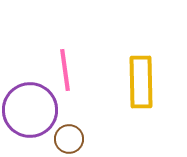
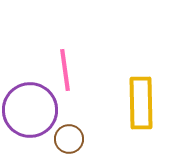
yellow rectangle: moved 21 px down
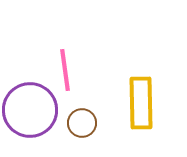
brown circle: moved 13 px right, 16 px up
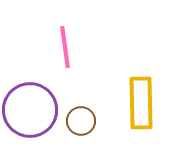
pink line: moved 23 px up
brown circle: moved 1 px left, 2 px up
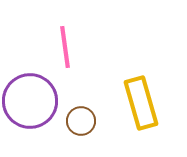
yellow rectangle: rotated 15 degrees counterclockwise
purple circle: moved 9 px up
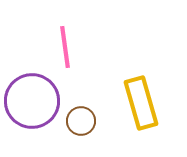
purple circle: moved 2 px right
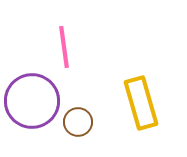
pink line: moved 1 px left
brown circle: moved 3 px left, 1 px down
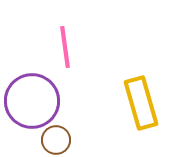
pink line: moved 1 px right
brown circle: moved 22 px left, 18 px down
